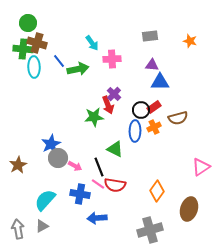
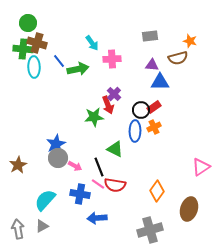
brown semicircle: moved 60 px up
blue star: moved 5 px right
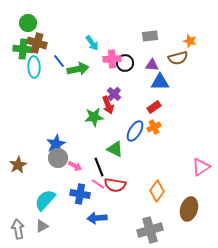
black circle: moved 16 px left, 47 px up
blue ellipse: rotated 30 degrees clockwise
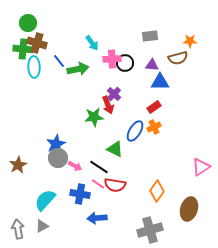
orange star: rotated 16 degrees counterclockwise
black line: rotated 36 degrees counterclockwise
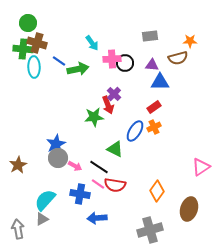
blue line: rotated 16 degrees counterclockwise
gray triangle: moved 7 px up
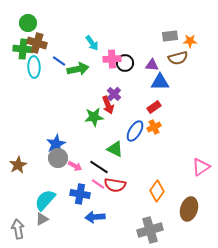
gray rectangle: moved 20 px right
blue arrow: moved 2 px left, 1 px up
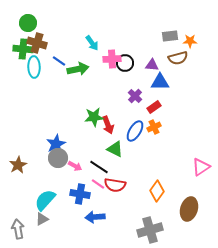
purple cross: moved 21 px right, 2 px down
red arrow: moved 20 px down
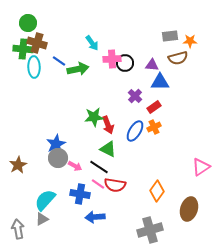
green triangle: moved 7 px left
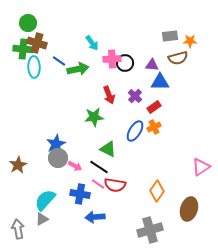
red arrow: moved 1 px right, 30 px up
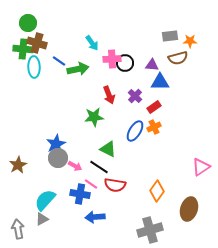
pink line: moved 7 px left
